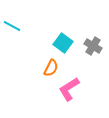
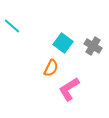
cyan line: rotated 12 degrees clockwise
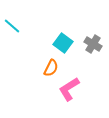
gray cross: moved 2 px up
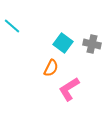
gray cross: moved 1 px left; rotated 18 degrees counterclockwise
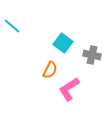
gray cross: moved 11 px down
orange semicircle: moved 1 px left, 2 px down
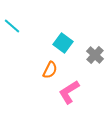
gray cross: moved 3 px right; rotated 30 degrees clockwise
pink L-shape: moved 3 px down
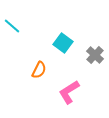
orange semicircle: moved 11 px left
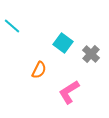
gray cross: moved 4 px left, 1 px up
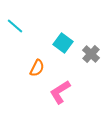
cyan line: moved 3 px right
orange semicircle: moved 2 px left, 2 px up
pink L-shape: moved 9 px left
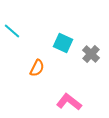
cyan line: moved 3 px left, 5 px down
cyan square: rotated 12 degrees counterclockwise
pink L-shape: moved 9 px right, 10 px down; rotated 70 degrees clockwise
